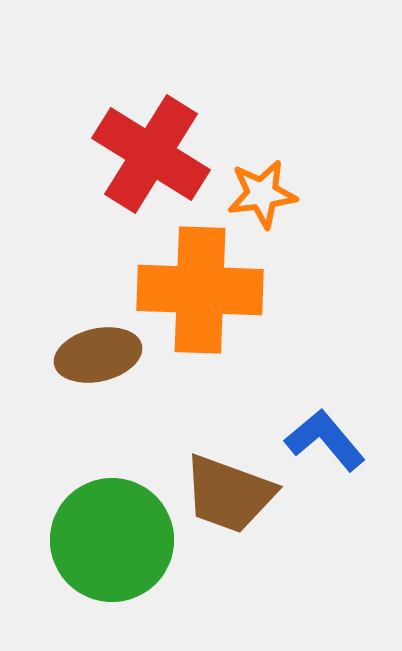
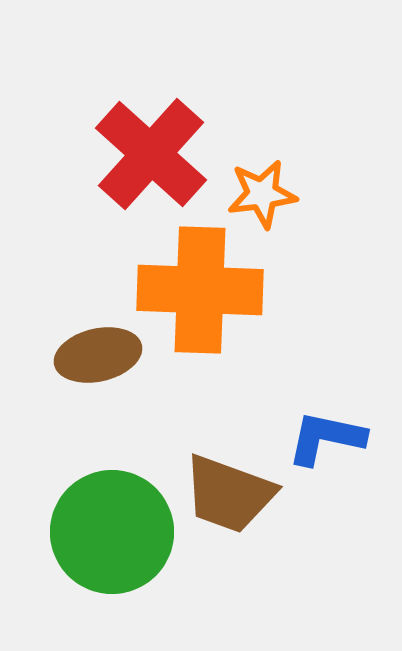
red cross: rotated 10 degrees clockwise
blue L-shape: moved 1 px right, 2 px up; rotated 38 degrees counterclockwise
green circle: moved 8 px up
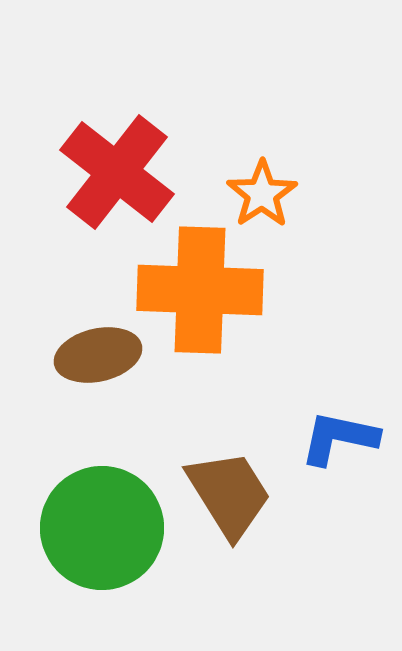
red cross: moved 34 px left, 18 px down; rotated 4 degrees counterclockwise
orange star: rotated 26 degrees counterclockwise
blue L-shape: moved 13 px right
brown trapezoid: rotated 142 degrees counterclockwise
green circle: moved 10 px left, 4 px up
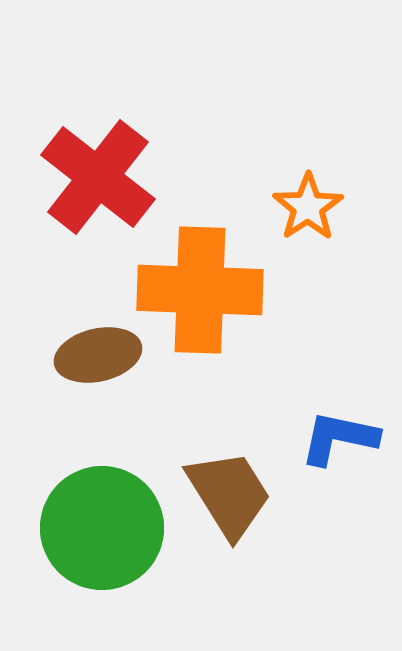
red cross: moved 19 px left, 5 px down
orange star: moved 46 px right, 13 px down
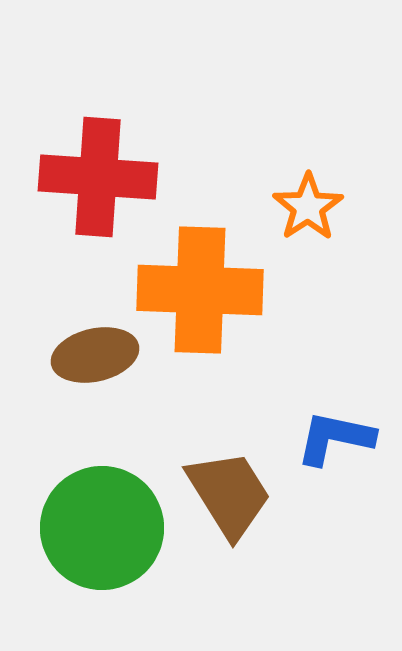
red cross: rotated 34 degrees counterclockwise
brown ellipse: moved 3 px left
blue L-shape: moved 4 px left
